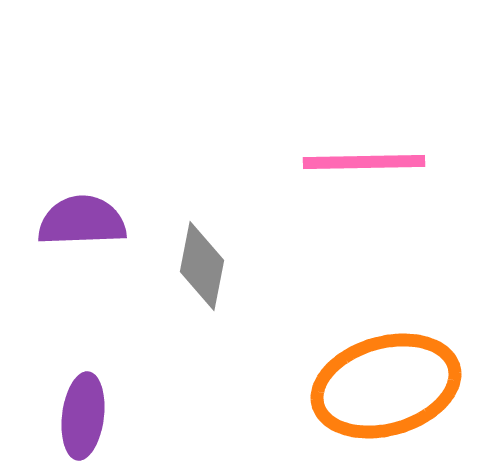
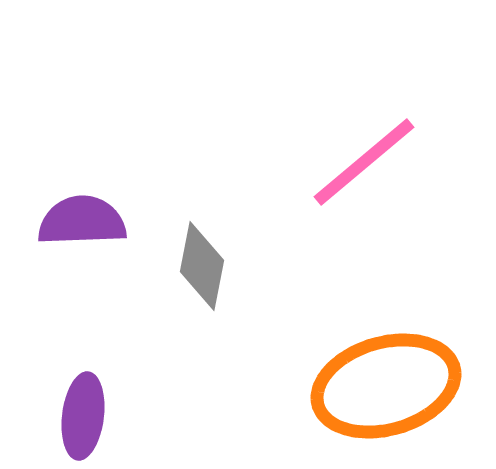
pink line: rotated 39 degrees counterclockwise
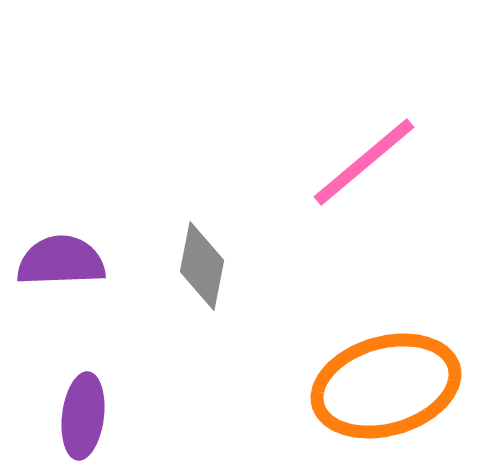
purple semicircle: moved 21 px left, 40 px down
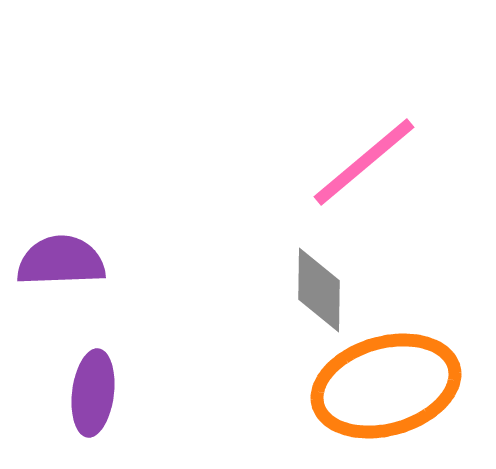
gray diamond: moved 117 px right, 24 px down; rotated 10 degrees counterclockwise
purple ellipse: moved 10 px right, 23 px up
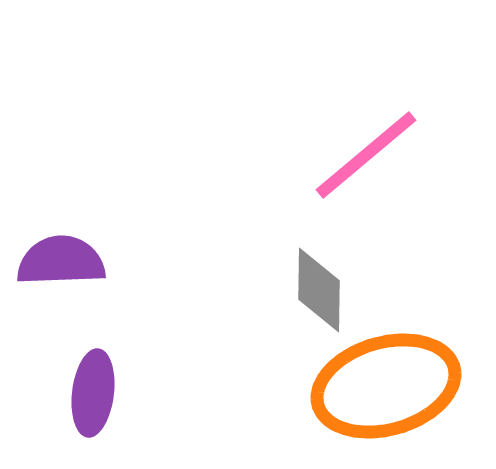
pink line: moved 2 px right, 7 px up
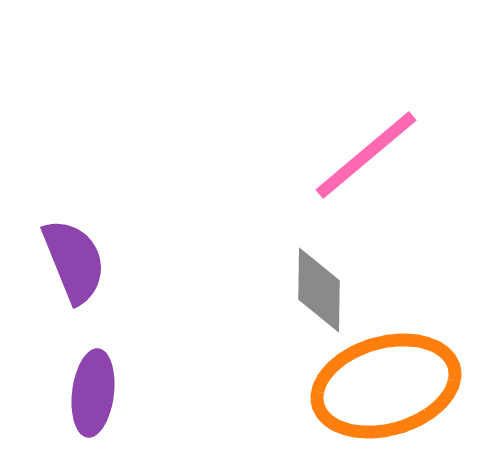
purple semicircle: moved 13 px right; rotated 70 degrees clockwise
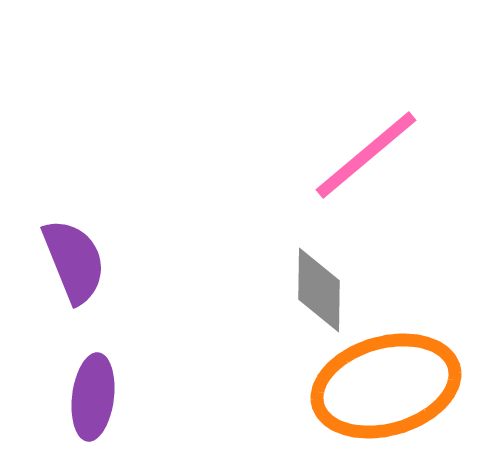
purple ellipse: moved 4 px down
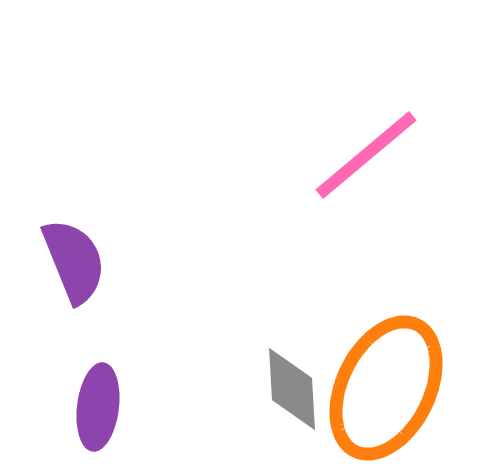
gray diamond: moved 27 px left, 99 px down; rotated 4 degrees counterclockwise
orange ellipse: moved 2 px down; rotated 48 degrees counterclockwise
purple ellipse: moved 5 px right, 10 px down
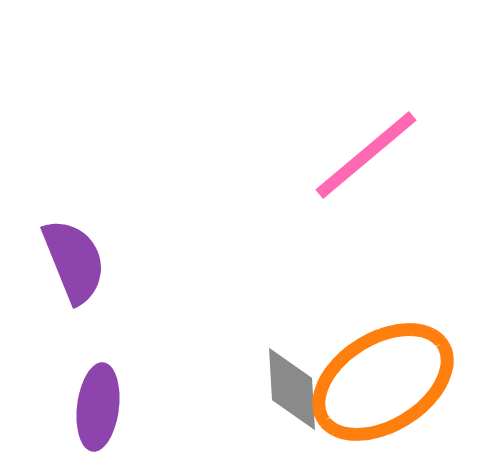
orange ellipse: moved 3 px left, 6 px up; rotated 32 degrees clockwise
